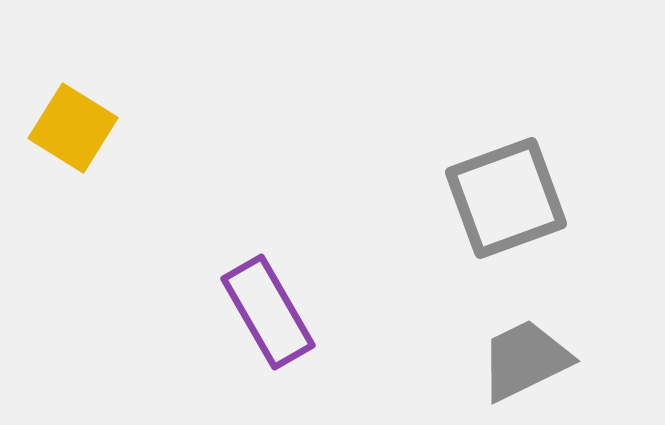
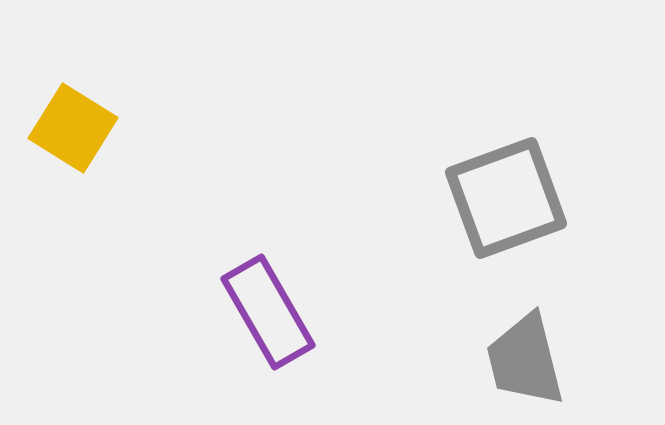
gray trapezoid: rotated 78 degrees counterclockwise
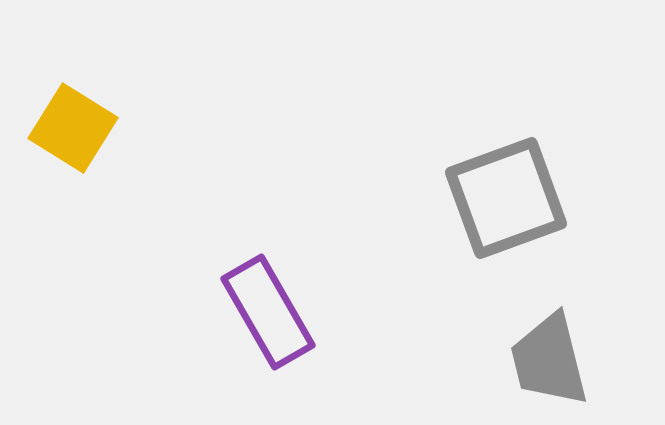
gray trapezoid: moved 24 px right
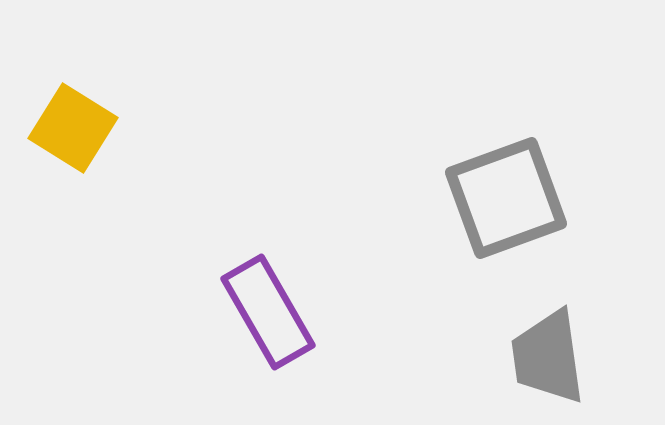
gray trapezoid: moved 1 px left, 3 px up; rotated 6 degrees clockwise
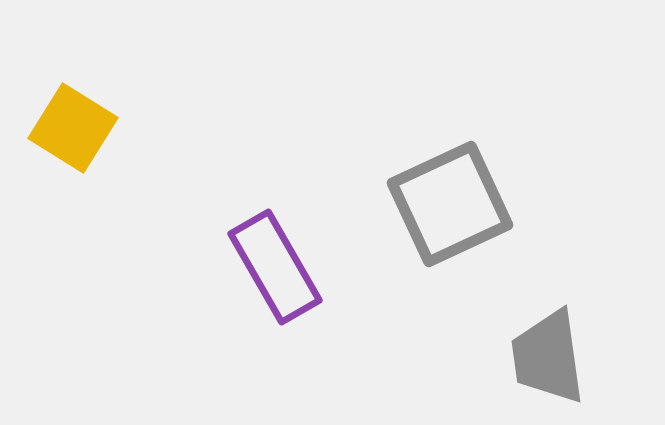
gray square: moved 56 px left, 6 px down; rotated 5 degrees counterclockwise
purple rectangle: moved 7 px right, 45 px up
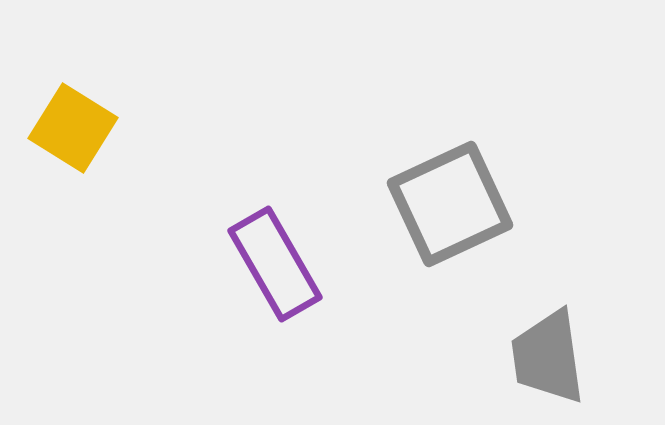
purple rectangle: moved 3 px up
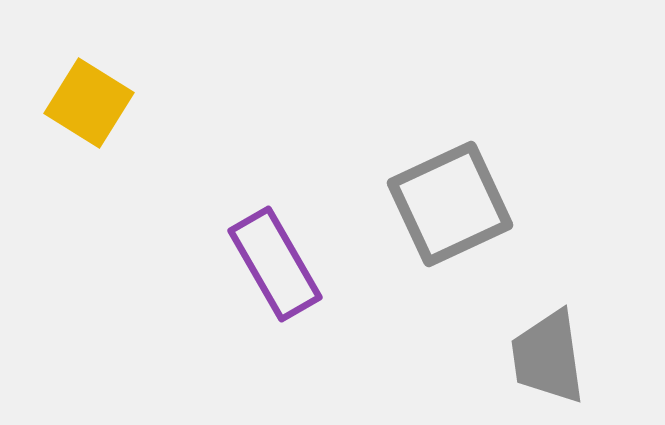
yellow square: moved 16 px right, 25 px up
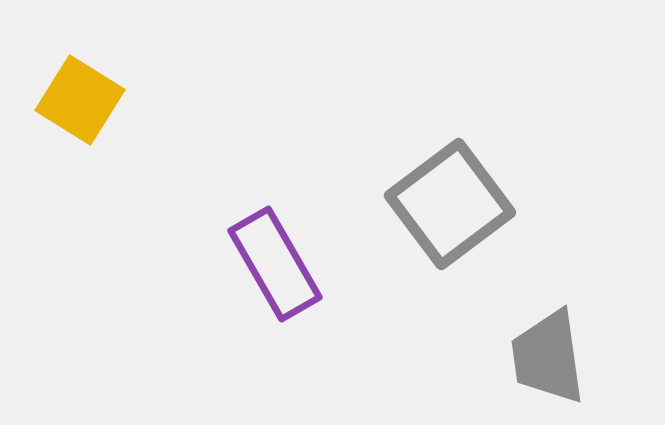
yellow square: moved 9 px left, 3 px up
gray square: rotated 12 degrees counterclockwise
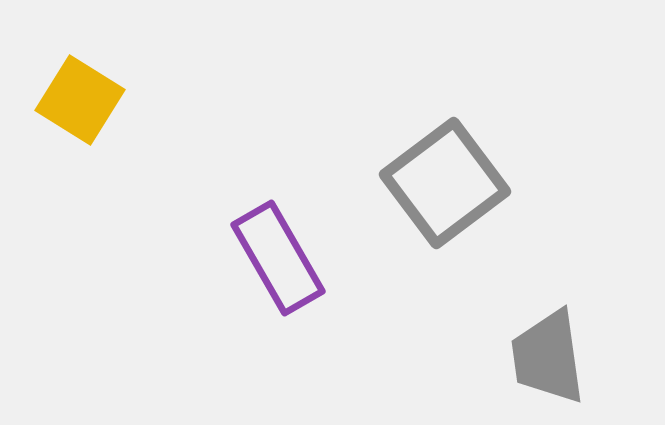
gray square: moved 5 px left, 21 px up
purple rectangle: moved 3 px right, 6 px up
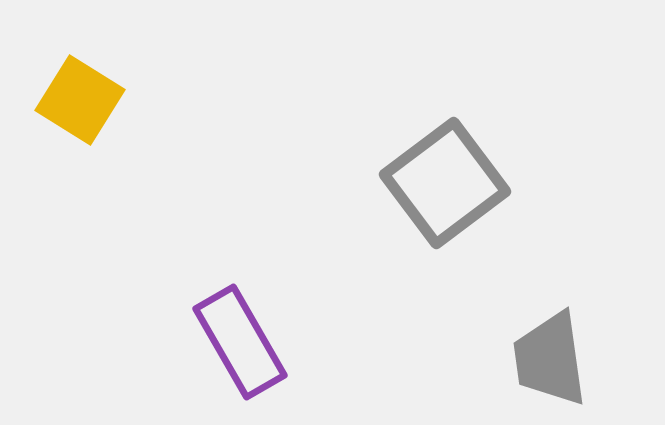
purple rectangle: moved 38 px left, 84 px down
gray trapezoid: moved 2 px right, 2 px down
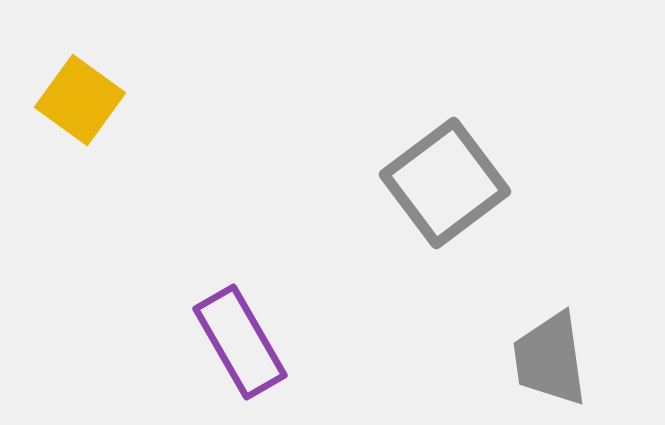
yellow square: rotated 4 degrees clockwise
